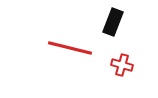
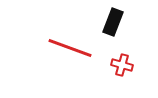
red line: rotated 6 degrees clockwise
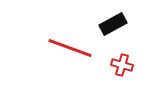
black rectangle: moved 2 px down; rotated 40 degrees clockwise
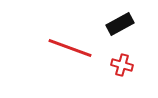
black rectangle: moved 7 px right
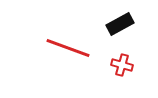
red line: moved 2 px left
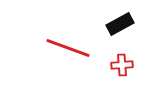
red cross: rotated 20 degrees counterclockwise
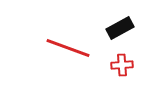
black rectangle: moved 4 px down
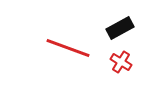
red cross: moved 1 px left, 3 px up; rotated 35 degrees clockwise
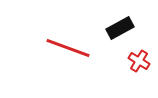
red cross: moved 18 px right, 1 px up
